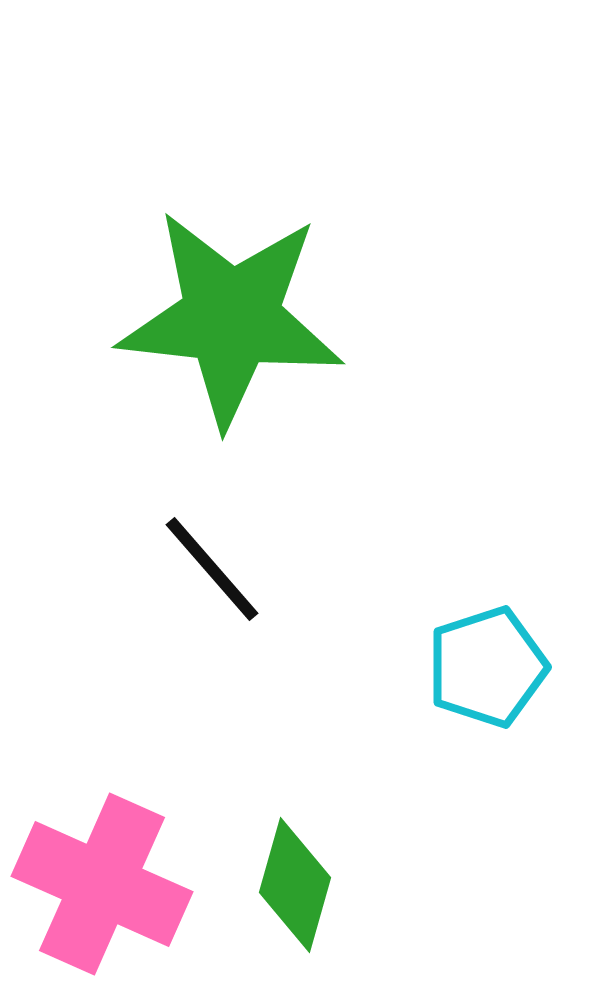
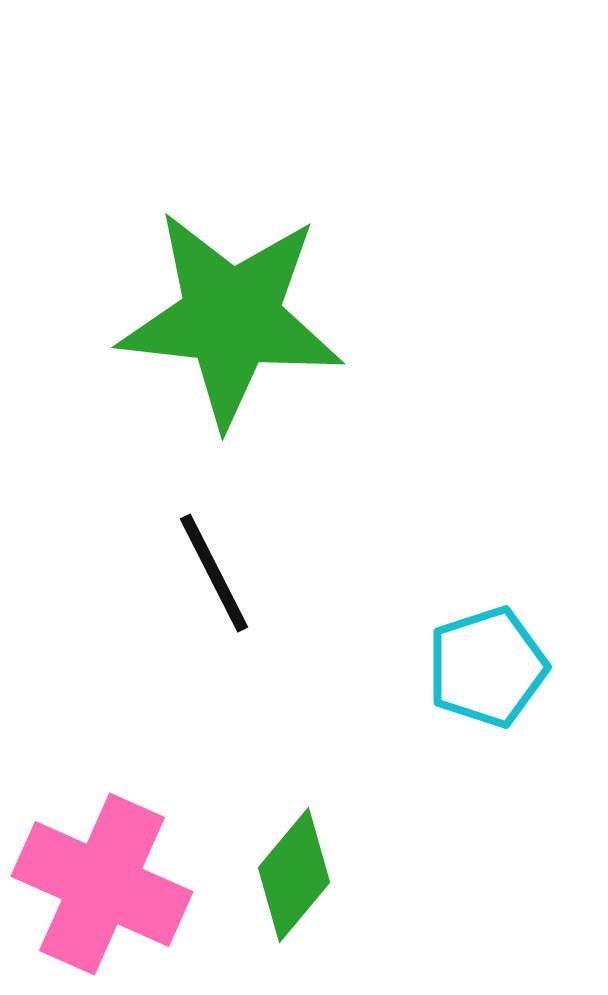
black line: moved 2 px right, 4 px down; rotated 14 degrees clockwise
green diamond: moved 1 px left, 10 px up; rotated 24 degrees clockwise
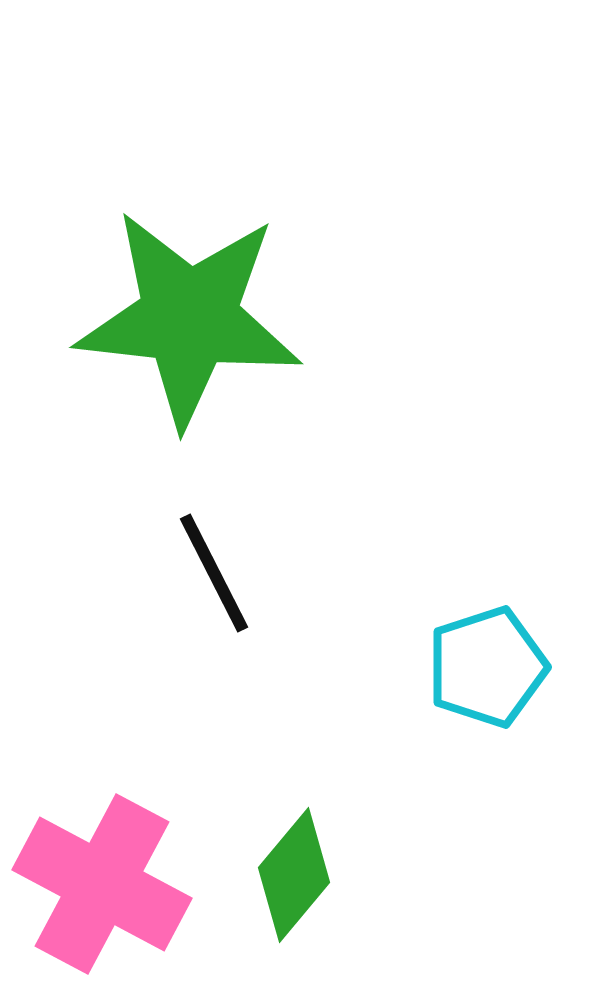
green star: moved 42 px left
pink cross: rotated 4 degrees clockwise
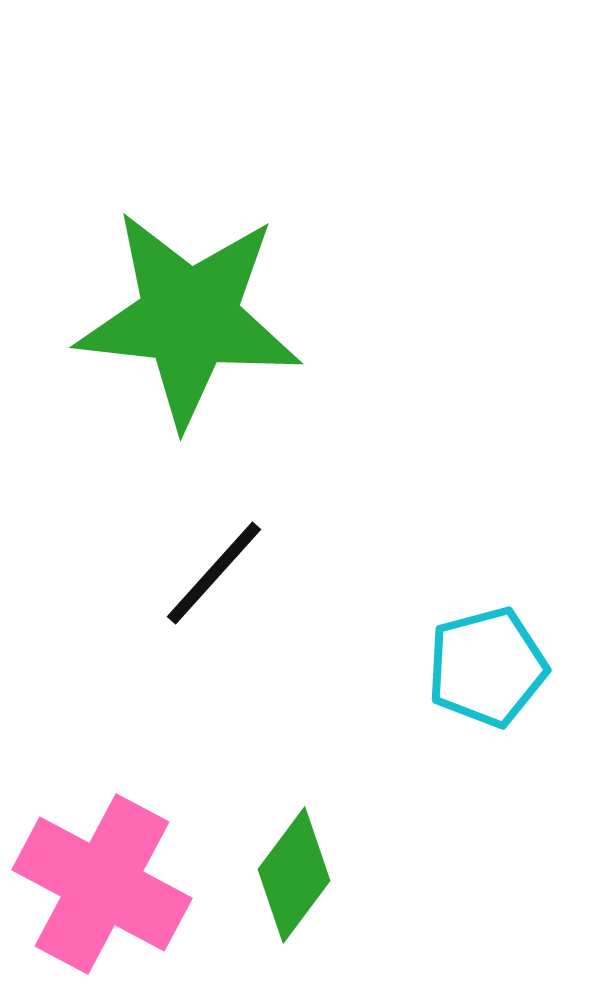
black line: rotated 69 degrees clockwise
cyan pentagon: rotated 3 degrees clockwise
green diamond: rotated 3 degrees counterclockwise
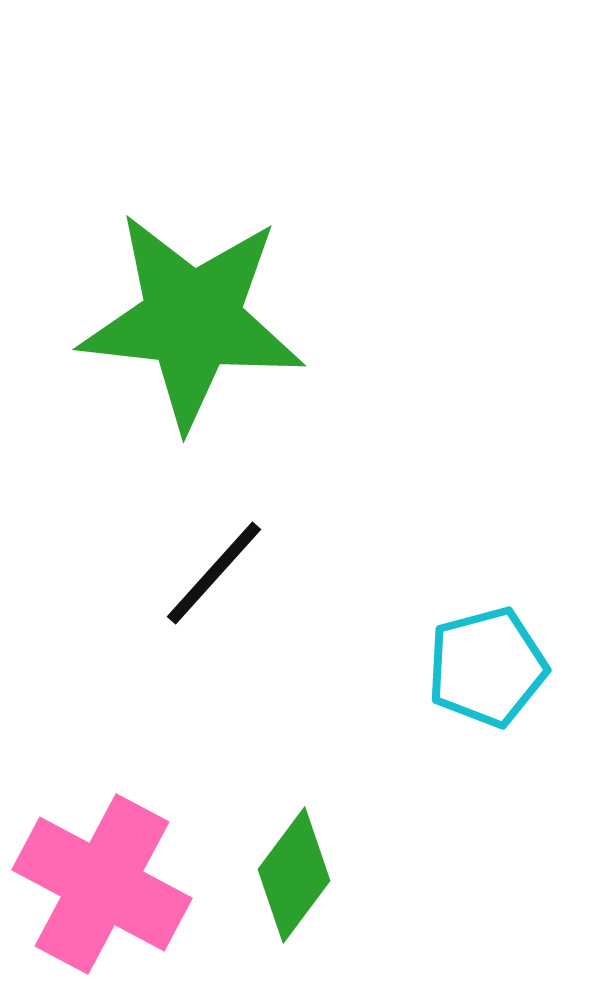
green star: moved 3 px right, 2 px down
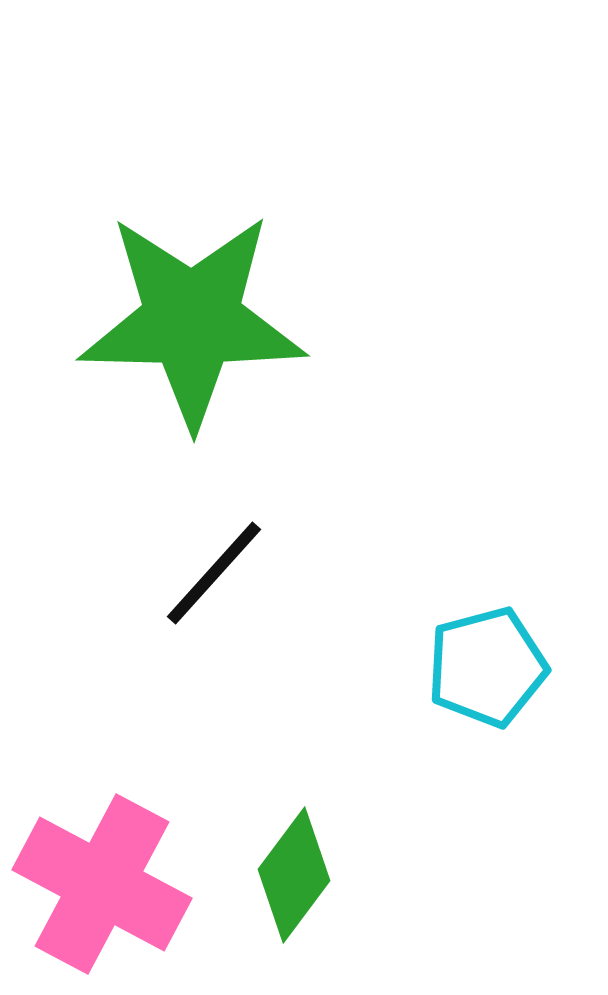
green star: rotated 5 degrees counterclockwise
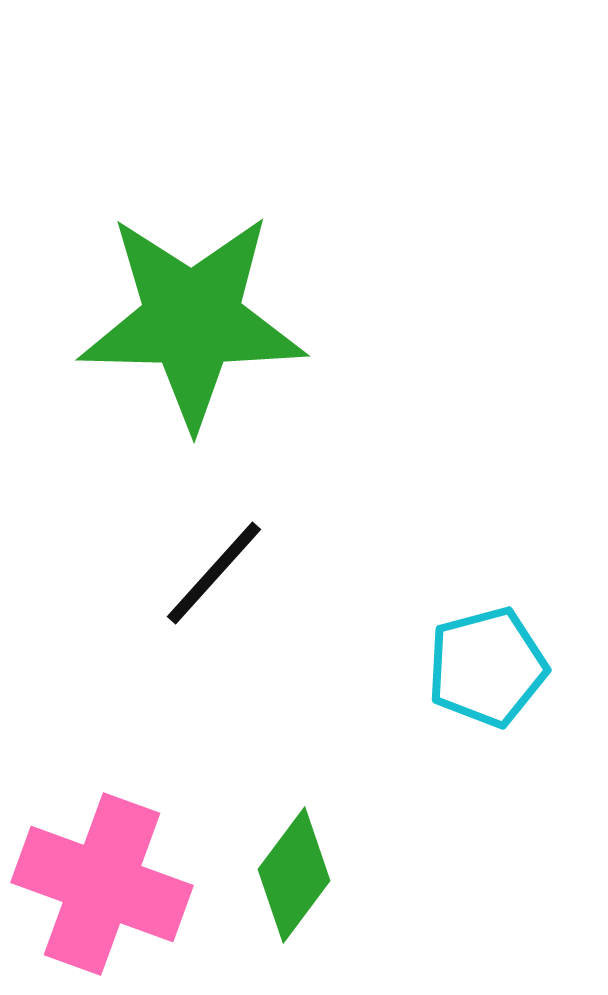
pink cross: rotated 8 degrees counterclockwise
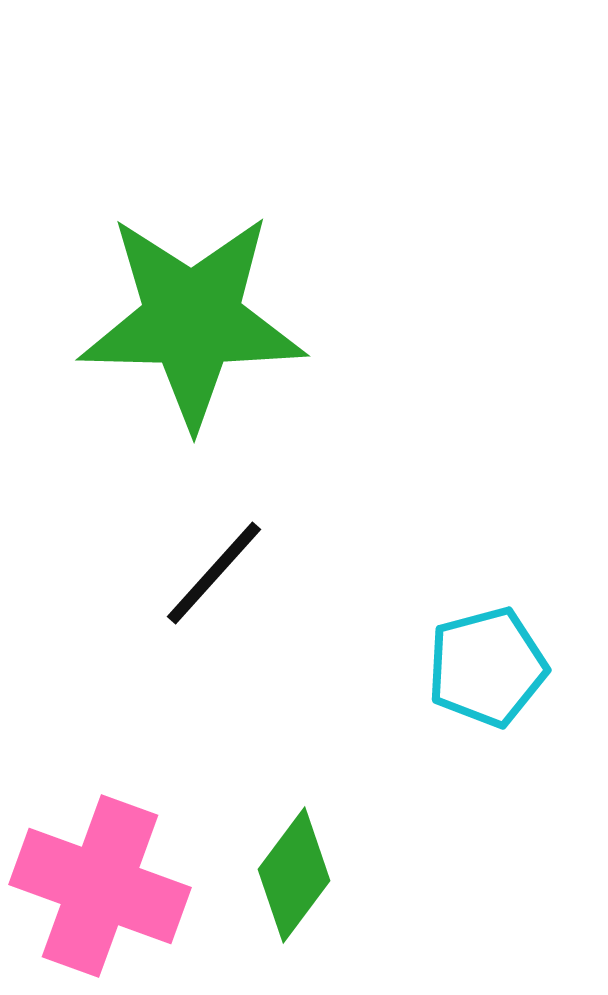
pink cross: moved 2 px left, 2 px down
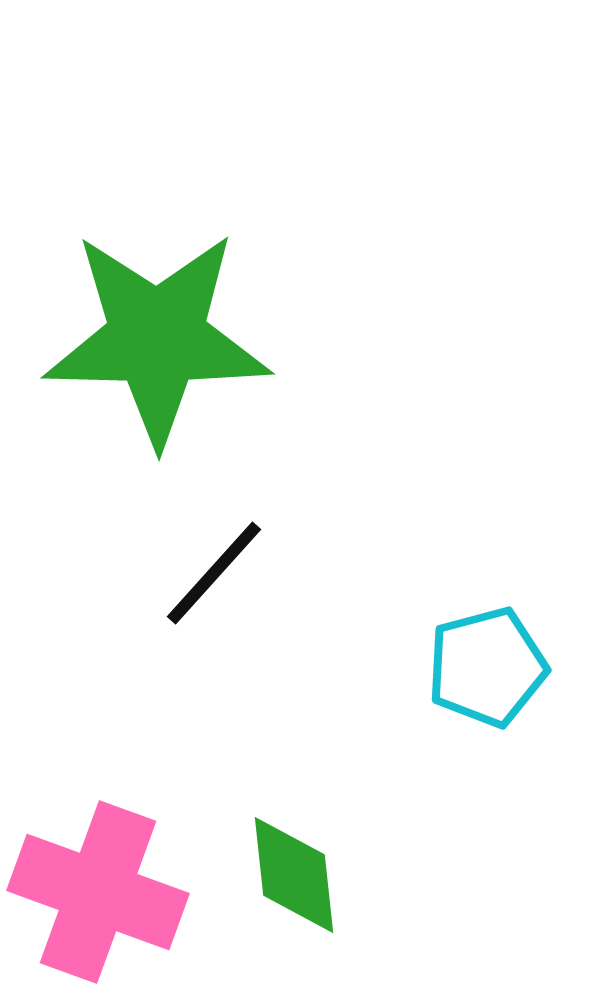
green star: moved 35 px left, 18 px down
green diamond: rotated 43 degrees counterclockwise
pink cross: moved 2 px left, 6 px down
